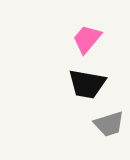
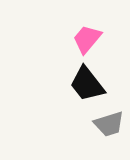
black trapezoid: rotated 42 degrees clockwise
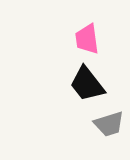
pink trapezoid: rotated 48 degrees counterclockwise
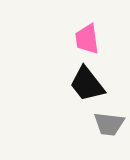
gray trapezoid: rotated 24 degrees clockwise
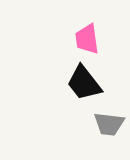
black trapezoid: moved 3 px left, 1 px up
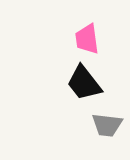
gray trapezoid: moved 2 px left, 1 px down
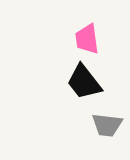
black trapezoid: moved 1 px up
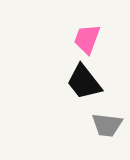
pink trapezoid: rotated 28 degrees clockwise
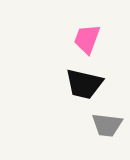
black trapezoid: moved 2 px down; rotated 39 degrees counterclockwise
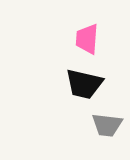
pink trapezoid: rotated 16 degrees counterclockwise
